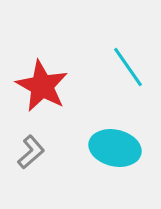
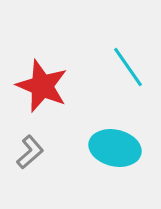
red star: rotated 6 degrees counterclockwise
gray L-shape: moved 1 px left
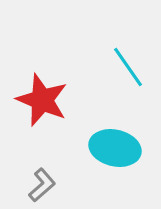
red star: moved 14 px down
gray L-shape: moved 12 px right, 33 px down
